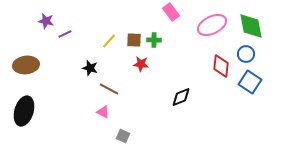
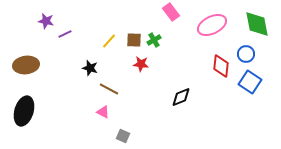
green diamond: moved 6 px right, 2 px up
green cross: rotated 32 degrees counterclockwise
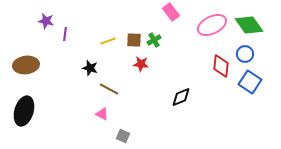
green diamond: moved 8 px left, 1 px down; rotated 24 degrees counterclockwise
purple line: rotated 56 degrees counterclockwise
yellow line: moved 1 px left; rotated 28 degrees clockwise
blue circle: moved 1 px left
pink triangle: moved 1 px left, 2 px down
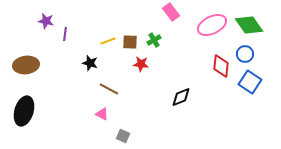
brown square: moved 4 px left, 2 px down
black star: moved 5 px up
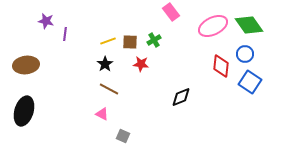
pink ellipse: moved 1 px right, 1 px down
black star: moved 15 px right, 1 px down; rotated 21 degrees clockwise
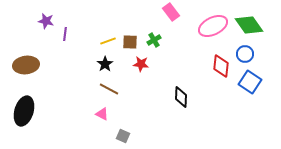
black diamond: rotated 65 degrees counterclockwise
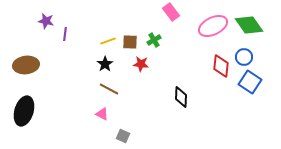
blue circle: moved 1 px left, 3 px down
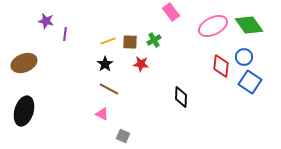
brown ellipse: moved 2 px left, 2 px up; rotated 15 degrees counterclockwise
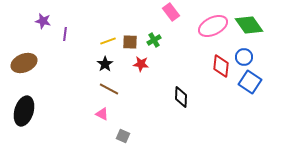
purple star: moved 3 px left
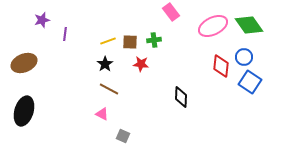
purple star: moved 1 px left, 1 px up; rotated 28 degrees counterclockwise
green cross: rotated 24 degrees clockwise
